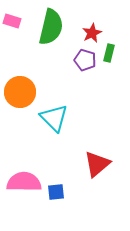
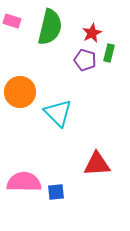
green semicircle: moved 1 px left
cyan triangle: moved 4 px right, 5 px up
red triangle: rotated 36 degrees clockwise
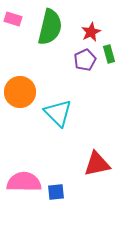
pink rectangle: moved 1 px right, 2 px up
red star: moved 1 px left, 1 px up
green rectangle: moved 1 px down; rotated 30 degrees counterclockwise
purple pentagon: rotated 30 degrees clockwise
red triangle: rotated 8 degrees counterclockwise
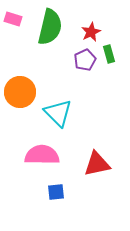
pink semicircle: moved 18 px right, 27 px up
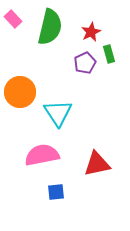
pink rectangle: rotated 30 degrees clockwise
purple pentagon: moved 3 px down
cyan triangle: rotated 12 degrees clockwise
pink semicircle: rotated 12 degrees counterclockwise
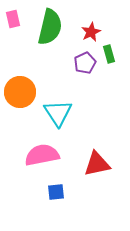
pink rectangle: rotated 30 degrees clockwise
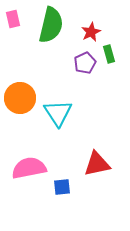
green semicircle: moved 1 px right, 2 px up
orange circle: moved 6 px down
pink semicircle: moved 13 px left, 13 px down
blue square: moved 6 px right, 5 px up
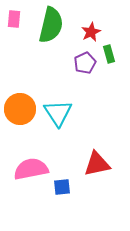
pink rectangle: moved 1 px right; rotated 18 degrees clockwise
orange circle: moved 11 px down
pink semicircle: moved 2 px right, 1 px down
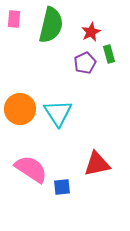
pink semicircle: rotated 44 degrees clockwise
